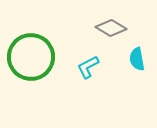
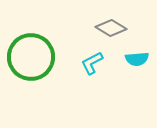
cyan semicircle: rotated 85 degrees counterclockwise
cyan L-shape: moved 4 px right, 4 px up
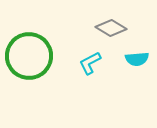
green circle: moved 2 px left, 1 px up
cyan L-shape: moved 2 px left
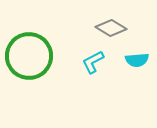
cyan semicircle: moved 1 px down
cyan L-shape: moved 3 px right, 1 px up
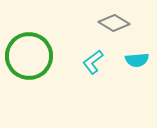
gray diamond: moved 3 px right, 5 px up
cyan L-shape: rotated 10 degrees counterclockwise
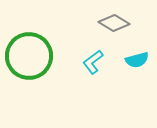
cyan semicircle: rotated 10 degrees counterclockwise
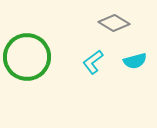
green circle: moved 2 px left, 1 px down
cyan semicircle: moved 2 px left, 1 px down
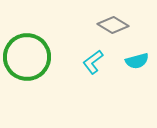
gray diamond: moved 1 px left, 2 px down
cyan semicircle: moved 2 px right
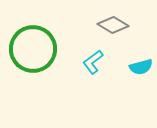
green circle: moved 6 px right, 8 px up
cyan semicircle: moved 4 px right, 6 px down
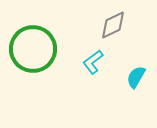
gray diamond: rotated 56 degrees counterclockwise
cyan semicircle: moved 5 px left, 10 px down; rotated 135 degrees clockwise
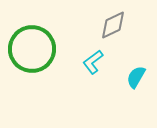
green circle: moved 1 px left
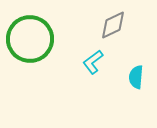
green circle: moved 2 px left, 10 px up
cyan semicircle: rotated 25 degrees counterclockwise
